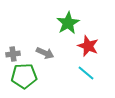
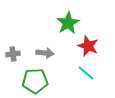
gray arrow: rotated 18 degrees counterclockwise
green pentagon: moved 11 px right, 5 px down
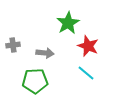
gray cross: moved 9 px up
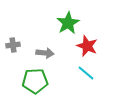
red star: moved 1 px left
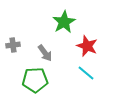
green star: moved 4 px left, 1 px up
gray arrow: rotated 48 degrees clockwise
green pentagon: moved 1 px up
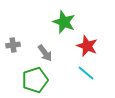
green star: rotated 20 degrees counterclockwise
green pentagon: rotated 15 degrees counterclockwise
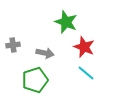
green star: moved 2 px right
red star: moved 3 px left, 1 px down
gray arrow: rotated 42 degrees counterclockwise
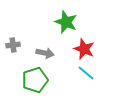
red star: moved 2 px down
